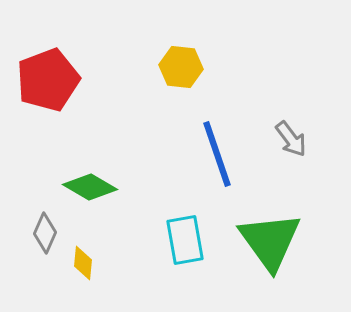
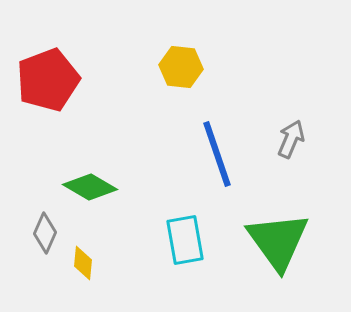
gray arrow: rotated 120 degrees counterclockwise
green triangle: moved 8 px right
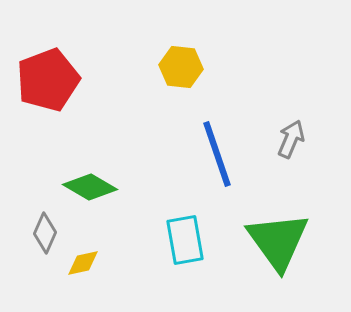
yellow diamond: rotated 72 degrees clockwise
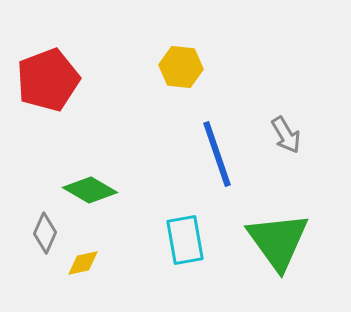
gray arrow: moved 5 px left, 4 px up; rotated 126 degrees clockwise
green diamond: moved 3 px down
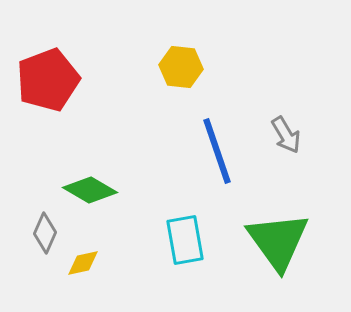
blue line: moved 3 px up
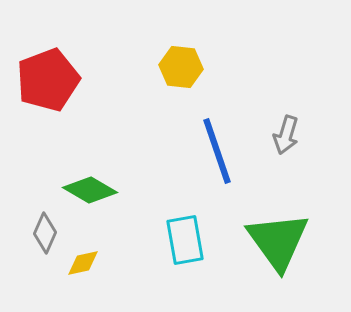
gray arrow: rotated 48 degrees clockwise
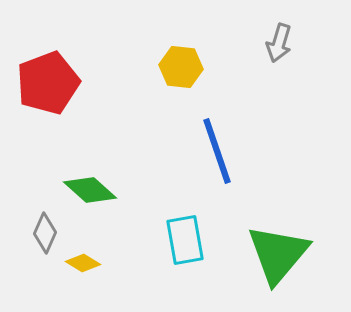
red pentagon: moved 3 px down
gray arrow: moved 7 px left, 92 px up
green diamond: rotated 12 degrees clockwise
green triangle: moved 13 px down; rotated 16 degrees clockwise
yellow diamond: rotated 44 degrees clockwise
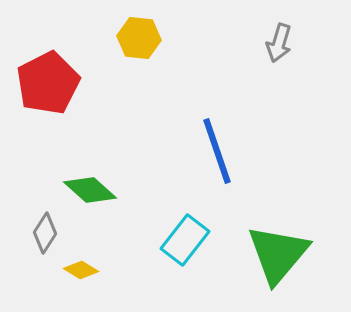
yellow hexagon: moved 42 px left, 29 px up
red pentagon: rotated 6 degrees counterclockwise
gray diamond: rotated 9 degrees clockwise
cyan rectangle: rotated 48 degrees clockwise
yellow diamond: moved 2 px left, 7 px down
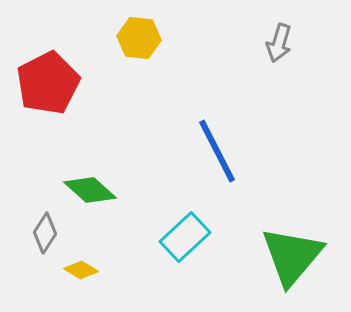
blue line: rotated 8 degrees counterclockwise
cyan rectangle: moved 3 px up; rotated 9 degrees clockwise
green triangle: moved 14 px right, 2 px down
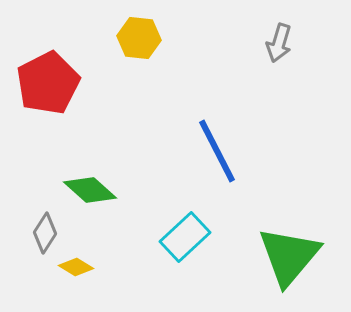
green triangle: moved 3 px left
yellow diamond: moved 5 px left, 3 px up
